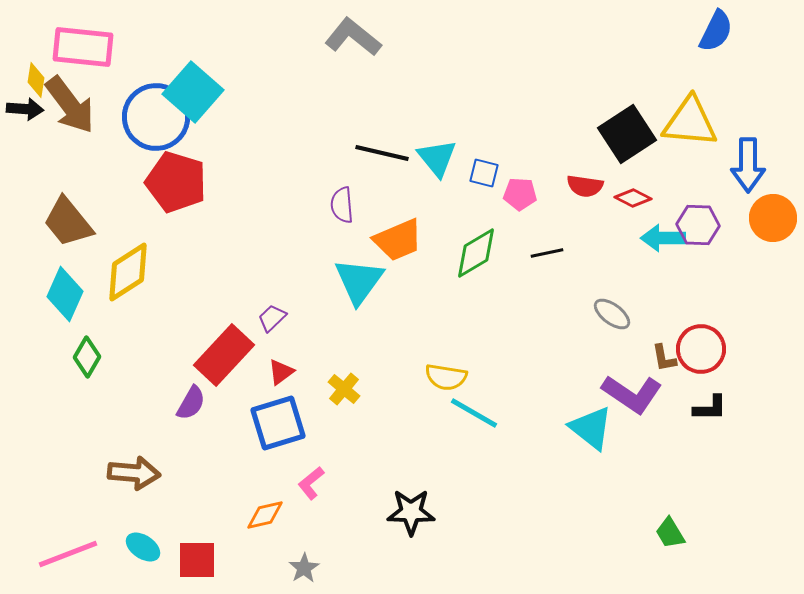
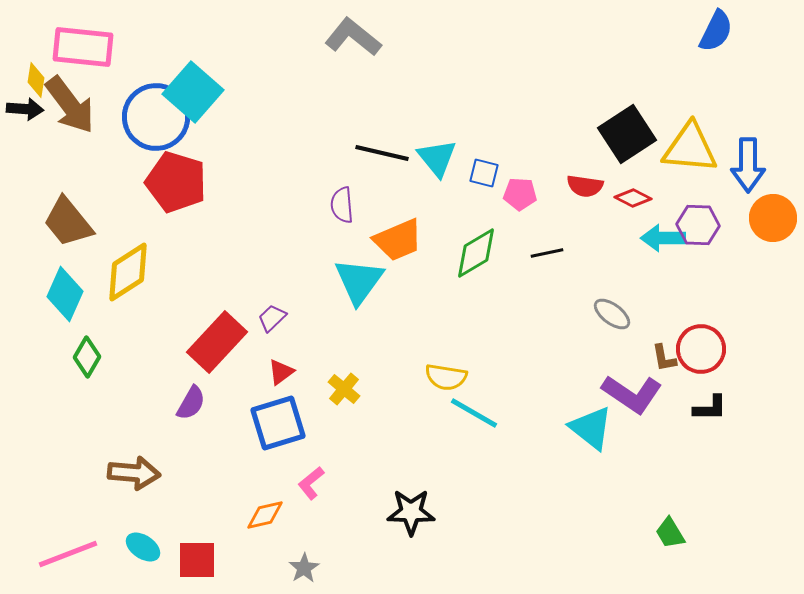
yellow triangle at (690, 122): moved 26 px down
red rectangle at (224, 355): moved 7 px left, 13 px up
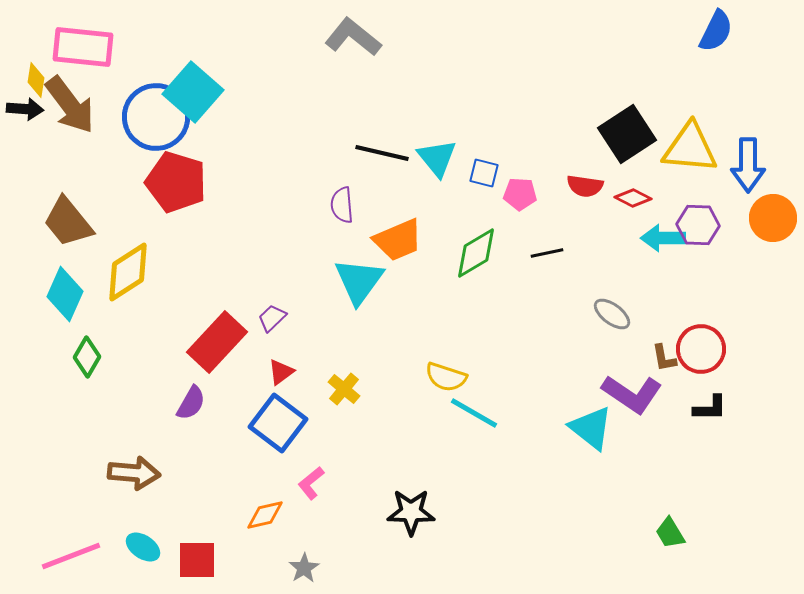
yellow semicircle at (446, 377): rotated 9 degrees clockwise
blue square at (278, 423): rotated 36 degrees counterclockwise
pink line at (68, 554): moved 3 px right, 2 px down
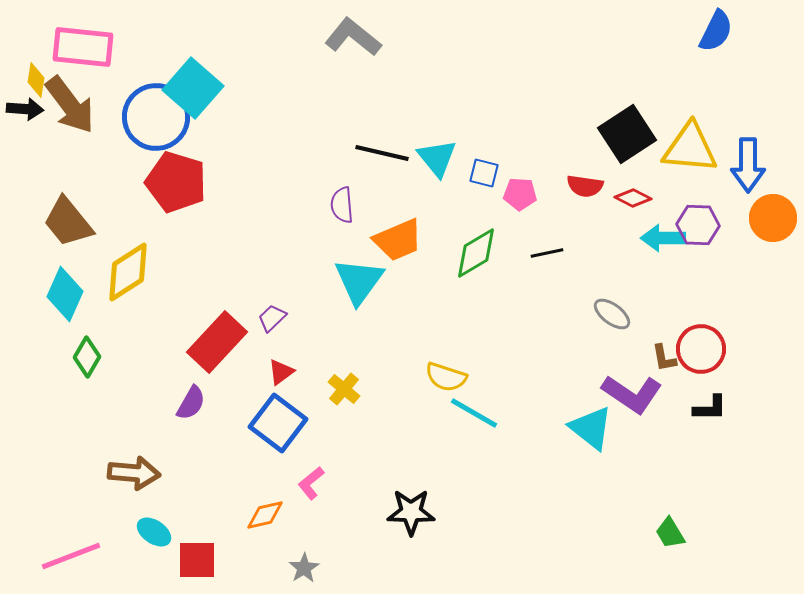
cyan square at (193, 92): moved 4 px up
cyan ellipse at (143, 547): moved 11 px right, 15 px up
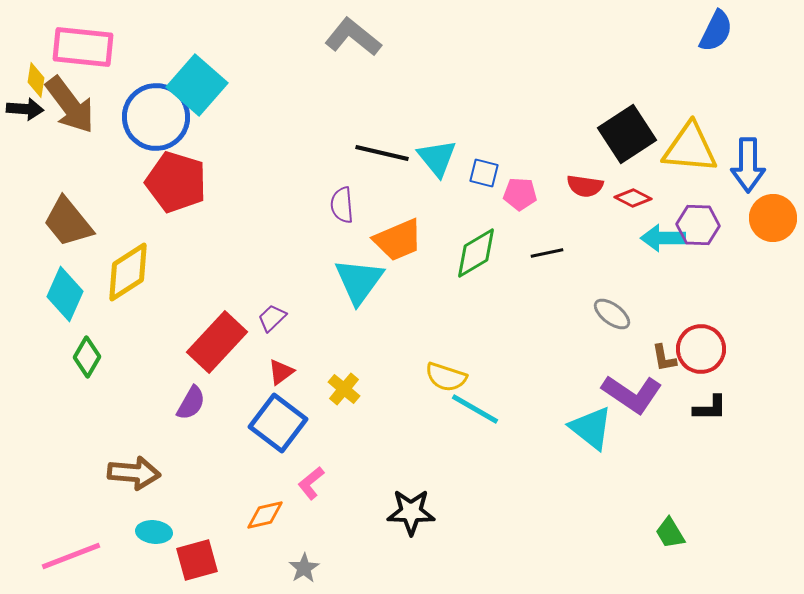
cyan square at (193, 88): moved 4 px right, 3 px up
cyan line at (474, 413): moved 1 px right, 4 px up
cyan ellipse at (154, 532): rotated 28 degrees counterclockwise
red square at (197, 560): rotated 15 degrees counterclockwise
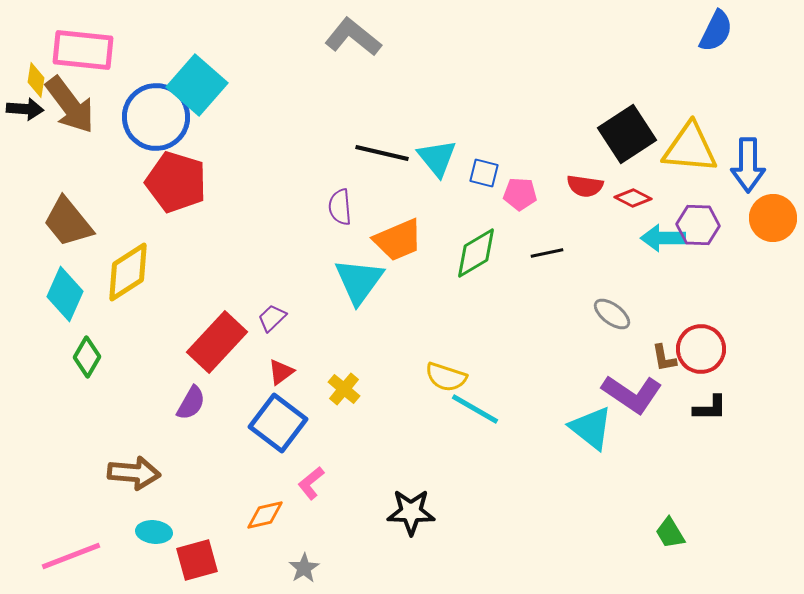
pink rectangle at (83, 47): moved 3 px down
purple semicircle at (342, 205): moved 2 px left, 2 px down
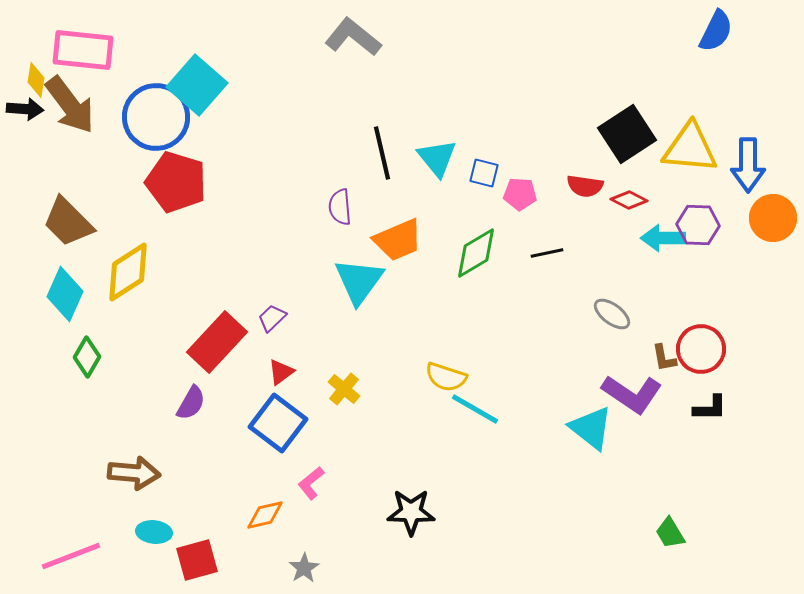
black line at (382, 153): rotated 64 degrees clockwise
red diamond at (633, 198): moved 4 px left, 2 px down
brown trapezoid at (68, 222): rotated 6 degrees counterclockwise
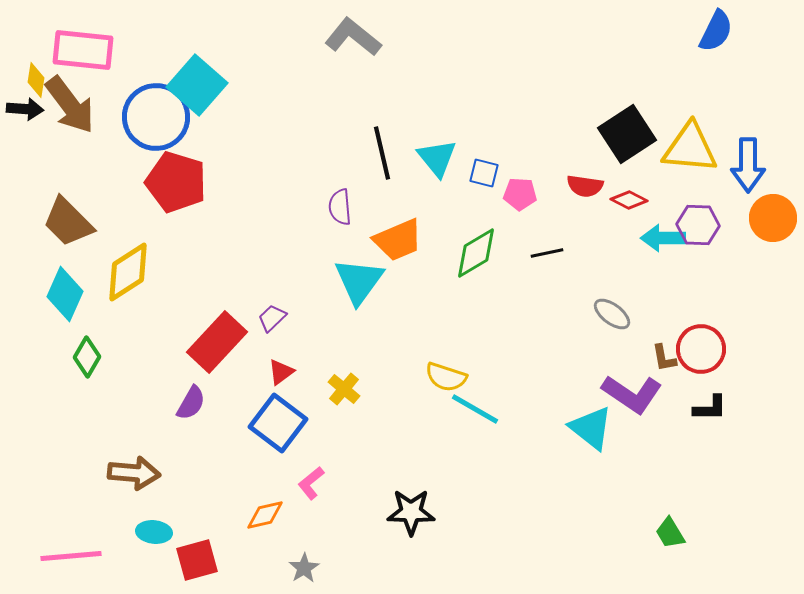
pink line at (71, 556): rotated 16 degrees clockwise
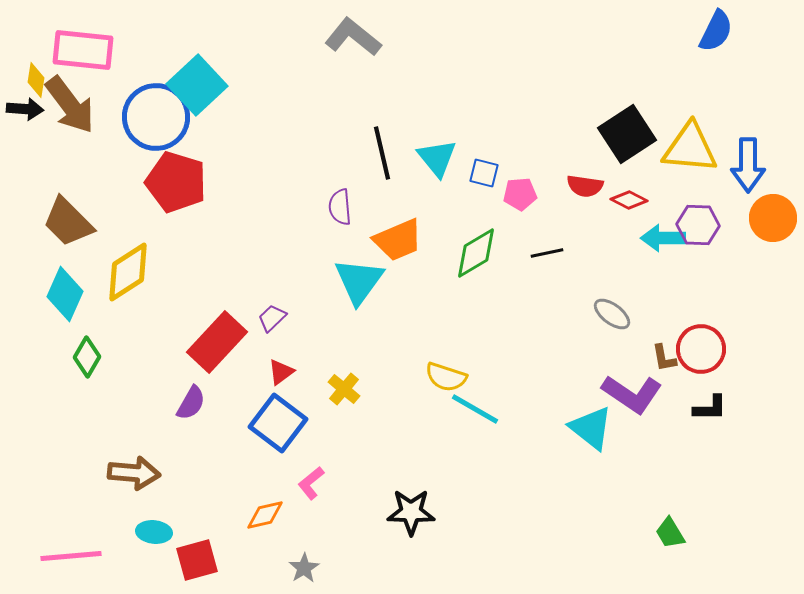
cyan square at (197, 85): rotated 6 degrees clockwise
pink pentagon at (520, 194): rotated 8 degrees counterclockwise
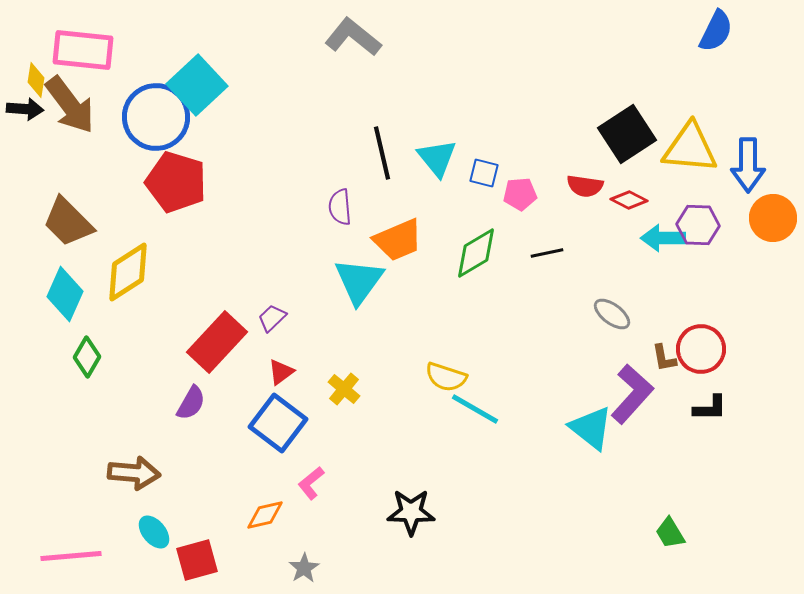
purple L-shape at (632, 394): rotated 82 degrees counterclockwise
cyan ellipse at (154, 532): rotated 44 degrees clockwise
